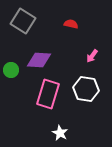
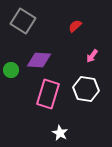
red semicircle: moved 4 px right, 2 px down; rotated 56 degrees counterclockwise
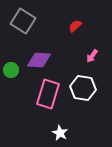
white hexagon: moved 3 px left, 1 px up
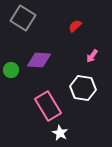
gray square: moved 3 px up
pink rectangle: moved 12 px down; rotated 48 degrees counterclockwise
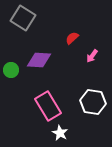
red semicircle: moved 3 px left, 12 px down
white hexagon: moved 10 px right, 14 px down
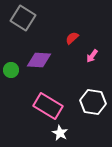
pink rectangle: rotated 28 degrees counterclockwise
